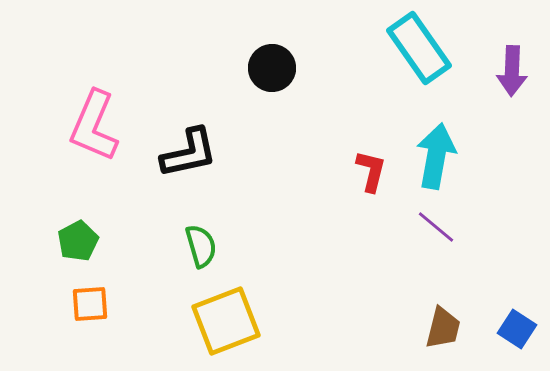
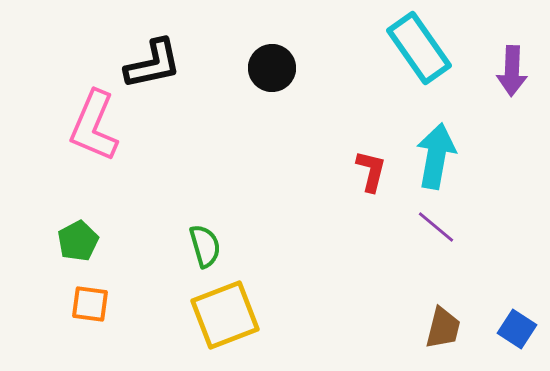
black L-shape: moved 36 px left, 89 px up
green semicircle: moved 4 px right
orange square: rotated 12 degrees clockwise
yellow square: moved 1 px left, 6 px up
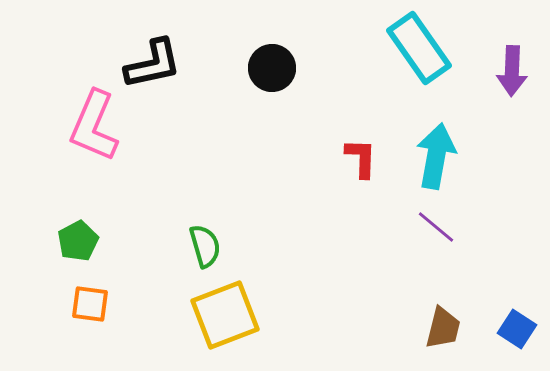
red L-shape: moved 10 px left, 13 px up; rotated 12 degrees counterclockwise
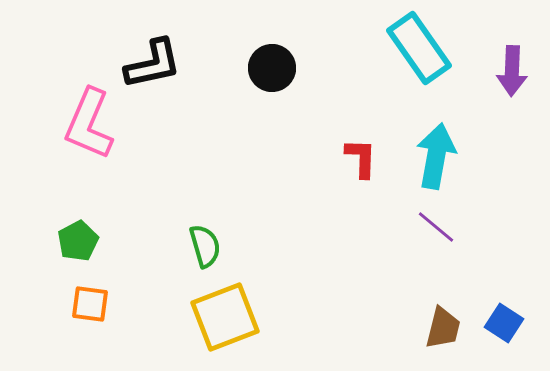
pink L-shape: moved 5 px left, 2 px up
yellow square: moved 2 px down
blue square: moved 13 px left, 6 px up
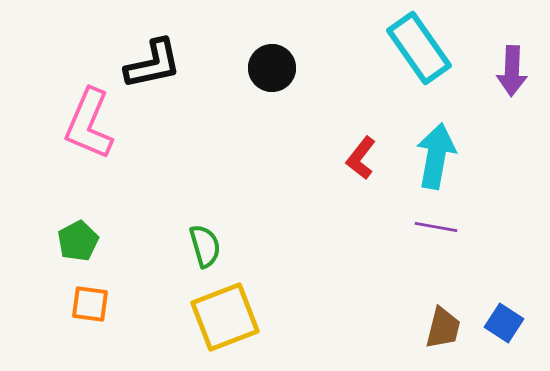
red L-shape: rotated 144 degrees counterclockwise
purple line: rotated 30 degrees counterclockwise
